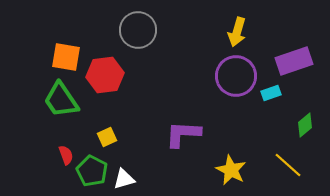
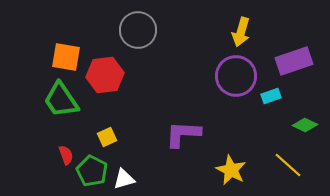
yellow arrow: moved 4 px right
cyan rectangle: moved 3 px down
green diamond: rotated 65 degrees clockwise
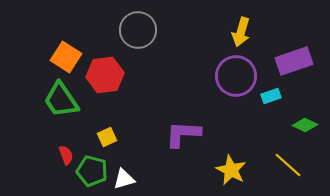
orange square: rotated 24 degrees clockwise
green pentagon: rotated 12 degrees counterclockwise
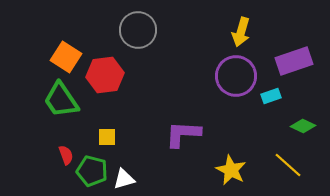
green diamond: moved 2 px left, 1 px down
yellow square: rotated 24 degrees clockwise
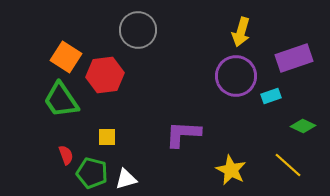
purple rectangle: moved 3 px up
green pentagon: moved 2 px down
white triangle: moved 2 px right
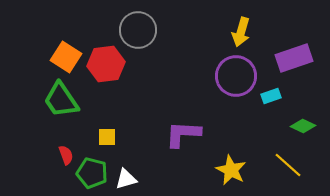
red hexagon: moved 1 px right, 11 px up
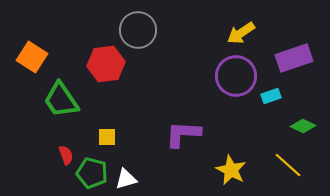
yellow arrow: moved 1 px down; rotated 40 degrees clockwise
orange square: moved 34 px left
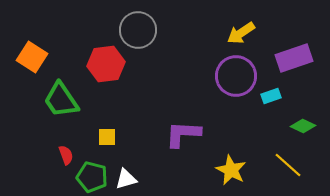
green pentagon: moved 4 px down
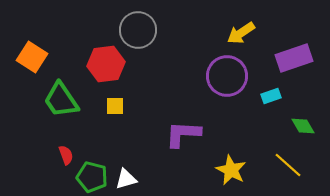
purple circle: moved 9 px left
green diamond: rotated 35 degrees clockwise
yellow square: moved 8 px right, 31 px up
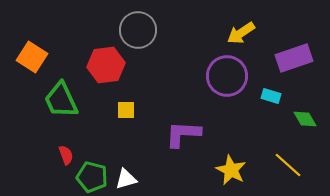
red hexagon: moved 1 px down
cyan rectangle: rotated 36 degrees clockwise
green trapezoid: rotated 9 degrees clockwise
yellow square: moved 11 px right, 4 px down
green diamond: moved 2 px right, 7 px up
